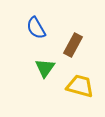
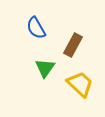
yellow trapezoid: moved 2 px up; rotated 28 degrees clockwise
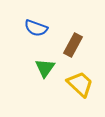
blue semicircle: rotated 40 degrees counterclockwise
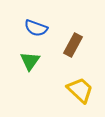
green triangle: moved 15 px left, 7 px up
yellow trapezoid: moved 6 px down
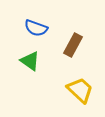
green triangle: rotated 30 degrees counterclockwise
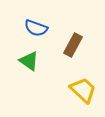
green triangle: moved 1 px left
yellow trapezoid: moved 3 px right
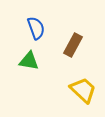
blue semicircle: rotated 130 degrees counterclockwise
green triangle: rotated 25 degrees counterclockwise
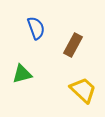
green triangle: moved 7 px left, 13 px down; rotated 25 degrees counterclockwise
